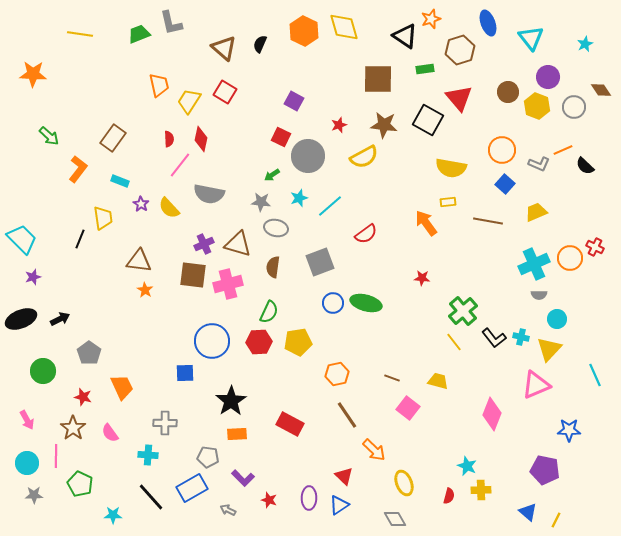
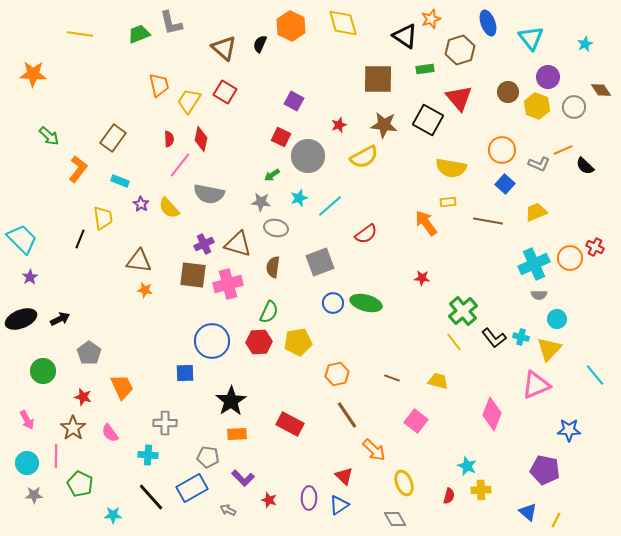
yellow diamond at (344, 27): moved 1 px left, 4 px up
orange hexagon at (304, 31): moved 13 px left, 5 px up
purple star at (33, 277): moved 3 px left; rotated 14 degrees counterclockwise
orange star at (145, 290): rotated 21 degrees counterclockwise
cyan line at (595, 375): rotated 15 degrees counterclockwise
pink square at (408, 408): moved 8 px right, 13 px down
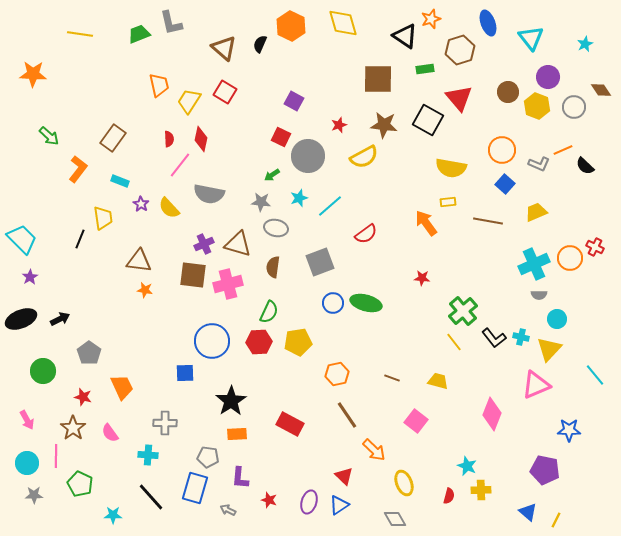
purple L-shape at (243, 478): moved 3 px left; rotated 50 degrees clockwise
blue rectangle at (192, 488): moved 3 px right; rotated 44 degrees counterclockwise
purple ellipse at (309, 498): moved 4 px down; rotated 15 degrees clockwise
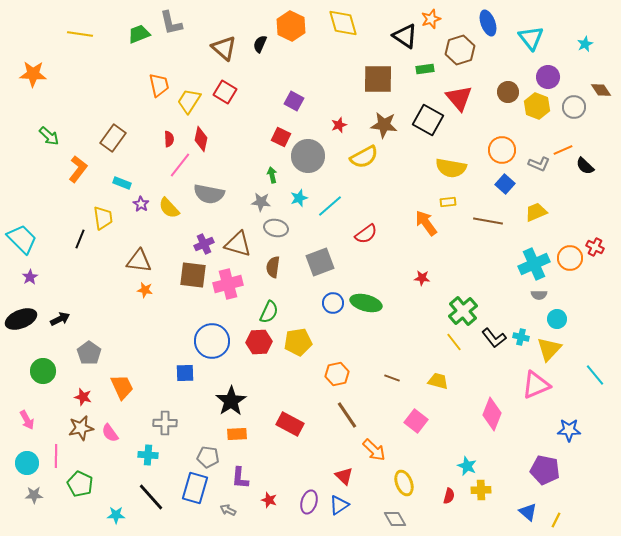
green arrow at (272, 175): rotated 112 degrees clockwise
cyan rectangle at (120, 181): moved 2 px right, 2 px down
brown star at (73, 428): moved 8 px right; rotated 25 degrees clockwise
cyan star at (113, 515): moved 3 px right
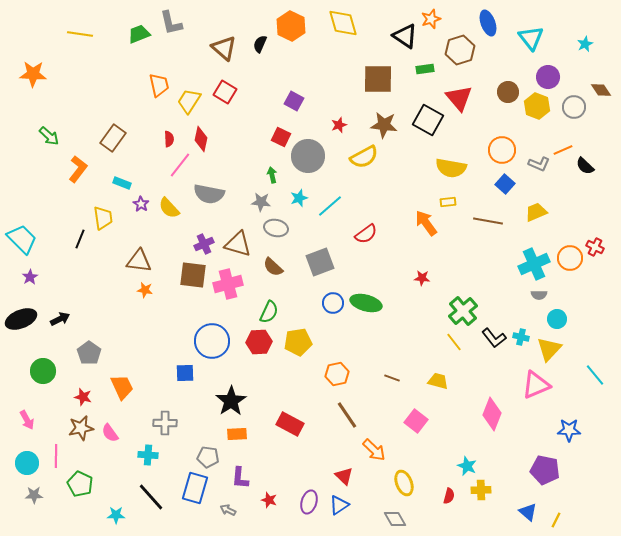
brown semicircle at (273, 267): rotated 55 degrees counterclockwise
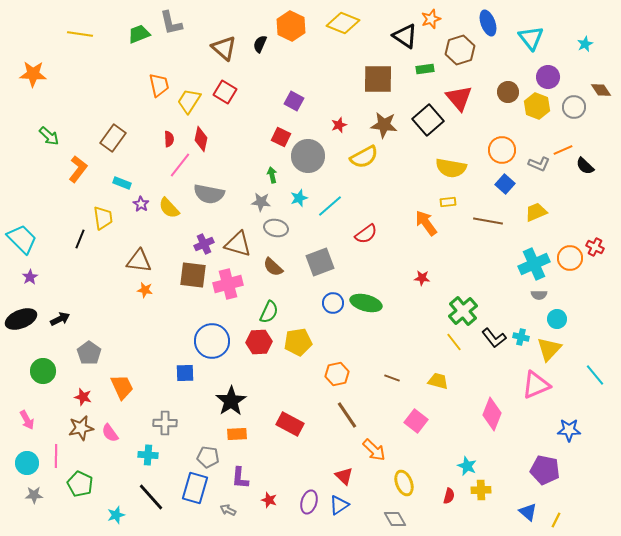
yellow diamond at (343, 23): rotated 52 degrees counterclockwise
black square at (428, 120): rotated 20 degrees clockwise
cyan star at (116, 515): rotated 18 degrees counterclockwise
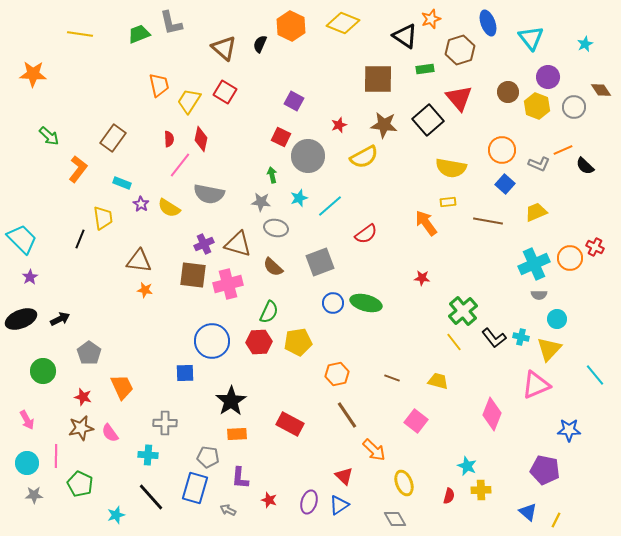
yellow semicircle at (169, 208): rotated 15 degrees counterclockwise
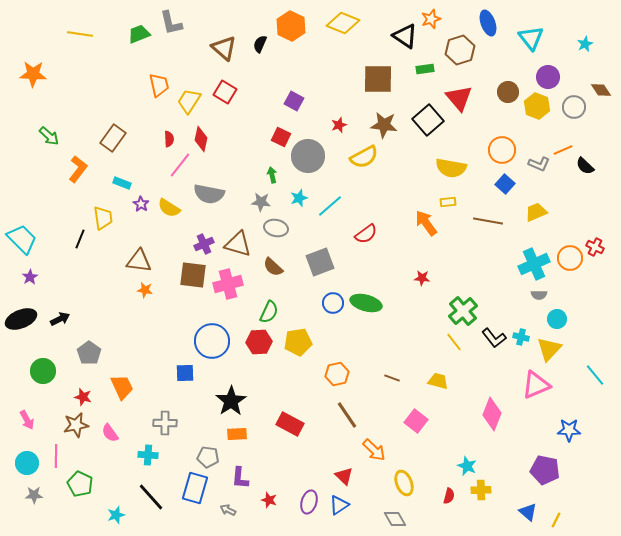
brown star at (81, 428): moved 5 px left, 3 px up
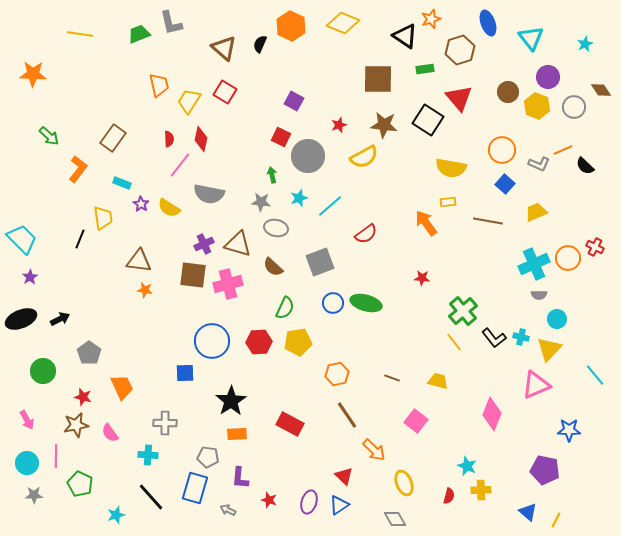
black square at (428, 120): rotated 16 degrees counterclockwise
orange circle at (570, 258): moved 2 px left
green semicircle at (269, 312): moved 16 px right, 4 px up
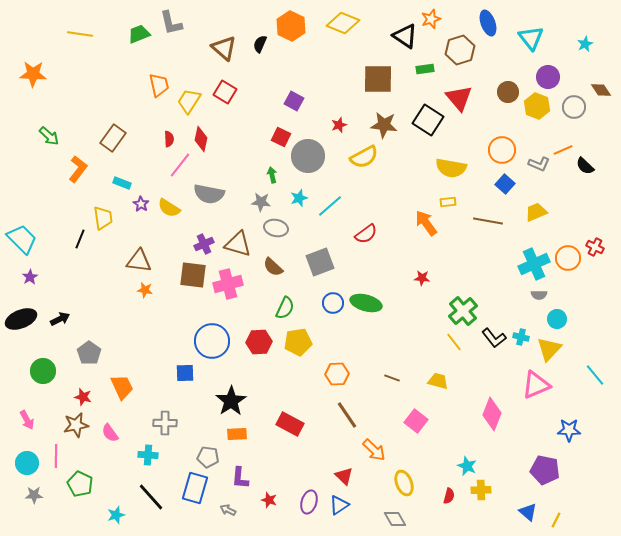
orange hexagon at (337, 374): rotated 10 degrees clockwise
